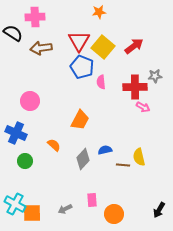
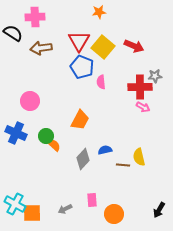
red arrow: rotated 60 degrees clockwise
red cross: moved 5 px right
green circle: moved 21 px right, 25 px up
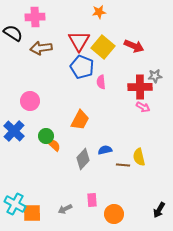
blue cross: moved 2 px left, 2 px up; rotated 20 degrees clockwise
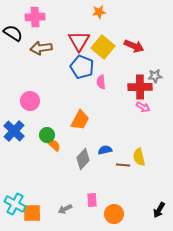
green circle: moved 1 px right, 1 px up
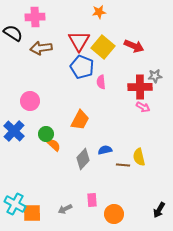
green circle: moved 1 px left, 1 px up
